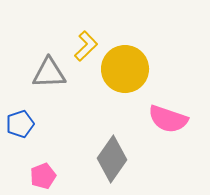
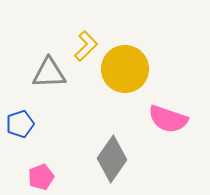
pink pentagon: moved 2 px left, 1 px down
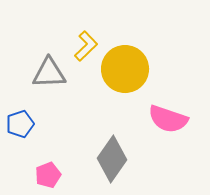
pink pentagon: moved 7 px right, 2 px up
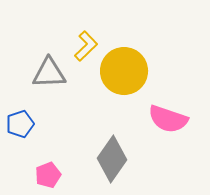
yellow circle: moved 1 px left, 2 px down
